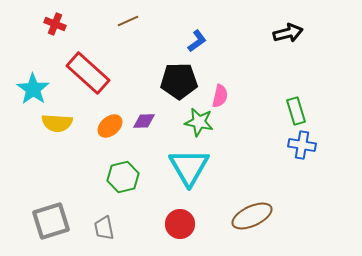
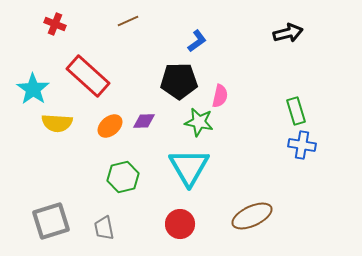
red rectangle: moved 3 px down
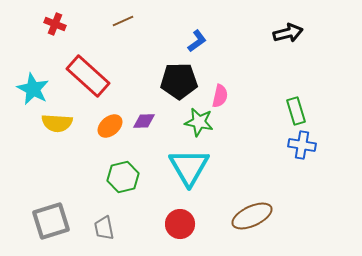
brown line: moved 5 px left
cyan star: rotated 8 degrees counterclockwise
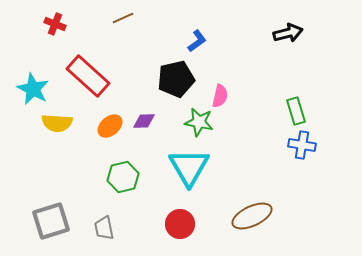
brown line: moved 3 px up
black pentagon: moved 3 px left, 2 px up; rotated 12 degrees counterclockwise
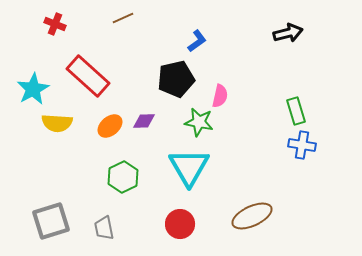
cyan star: rotated 16 degrees clockwise
green hexagon: rotated 12 degrees counterclockwise
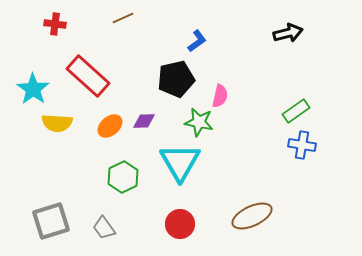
red cross: rotated 15 degrees counterclockwise
cyan star: rotated 8 degrees counterclockwise
green rectangle: rotated 72 degrees clockwise
cyan triangle: moved 9 px left, 5 px up
gray trapezoid: rotated 25 degrees counterclockwise
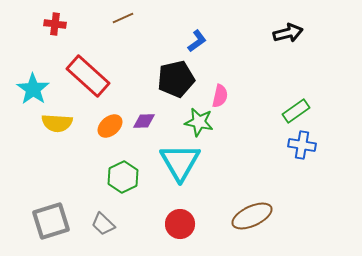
gray trapezoid: moved 1 px left, 4 px up; rotated 10 degrees counterclockwise
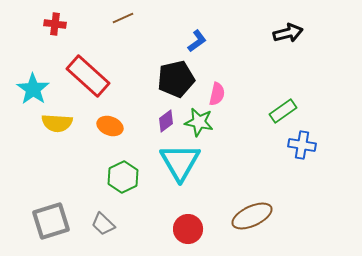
pink semicircle: moved 3 px left, 2 px up
green rectangle: moved 13 px left
purple diamond: moved 22 px right; rotated 35 degrees counterclockwise
orange ellipse: rotated 60 degrees clockwise
red circle: moved 8 px right, 5 px down
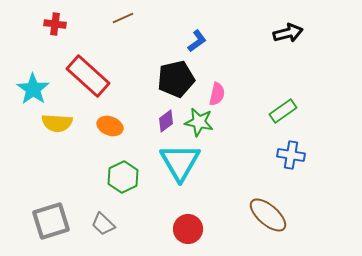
blue cross: moved 11 px left, 10 px down
brown ellipse: moved 16 px right, 1 px up; rotated 66 degrees clockwise
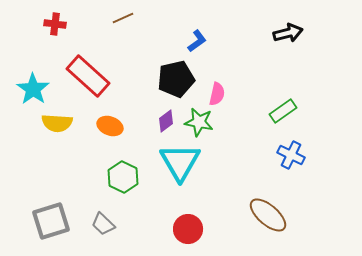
blue cross: rotated 16 degrees clockwise
green hexagon: rotated 8 degrees counterclockwise
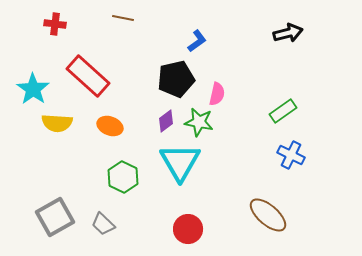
brown line: rotated 35 degrees clockwise
gray square: moved 4 px right, 4 px up; rotated 12 degrees counterclockwise
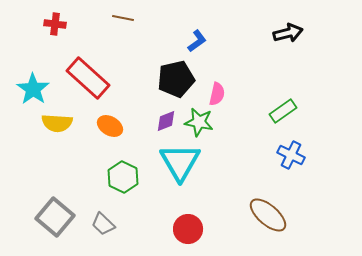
red rectangle: moved 2 px down
purple diamond: rotated 15 degrees clockwise
orange ellipse: rotated 10 degrees clockwise
gray square: rotated 21 degrees counterclockwise
